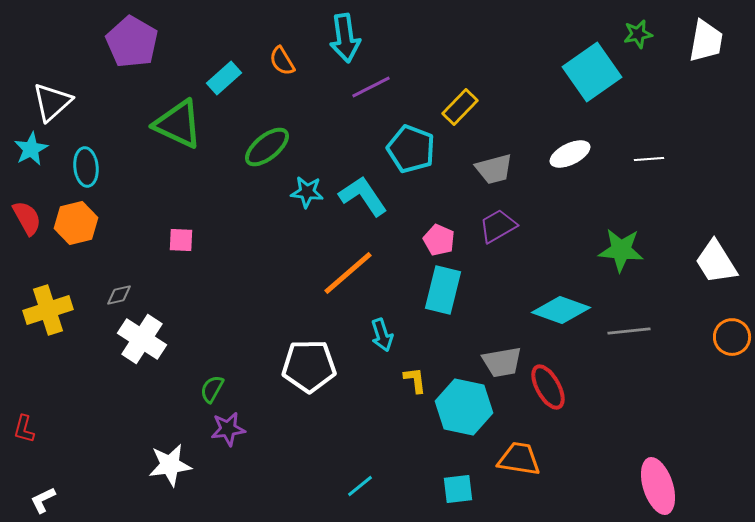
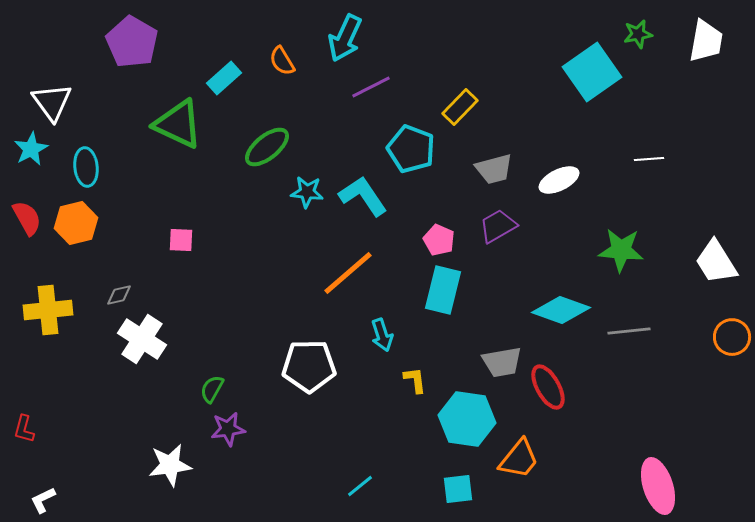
cyan arrow at (345, 38): rotated 33 degrees clockwise
white triangle at (52, 102): rotated 24 degrees counterclockwise
white ellipse at (570, 154): moved 11 px left, 26 px down
yellow cross at (48, 310): rotated 12 degrees clockwise
cyan hexagon at (464, 407): moved 3 px right, 12 px down; rotated 4 degrees counterclockwise
orange trapezoid at (519, 459): rotated 120 degrees clockwise
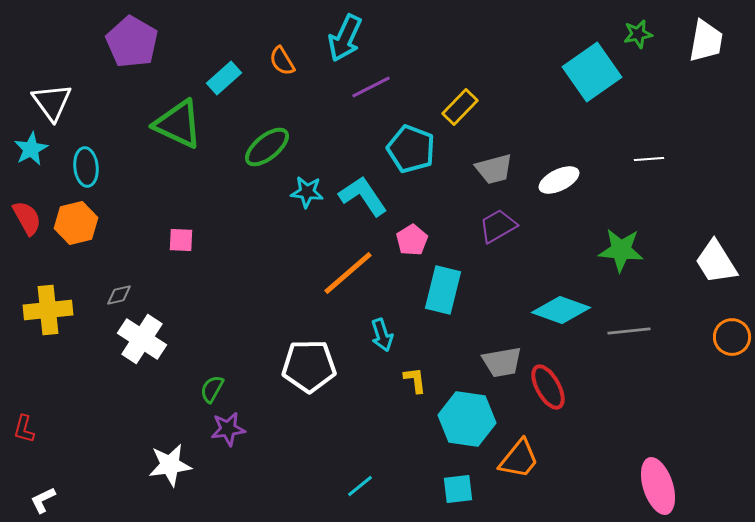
pink pentagon at (439, 240): moved 27 px left; rotated 16 degrees clockwise
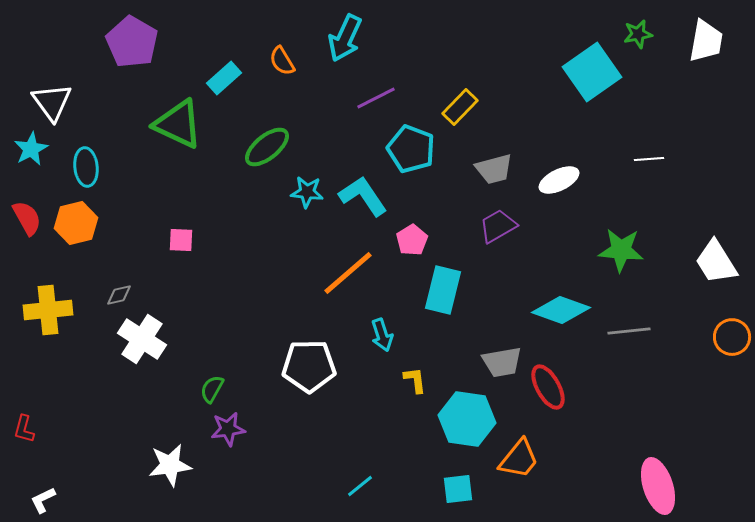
purple line at (371, 87): moved 5 px right, 11 px down
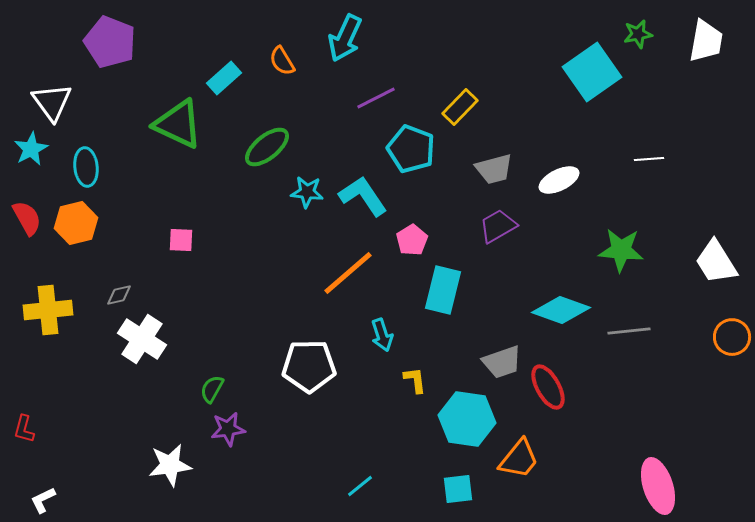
purple pentagon at (132, 42): moved 22 px left; rotated 9 degrees counterclockwise
gray trapezoid at (502, 362): rotated 9 degrees counterclockwise
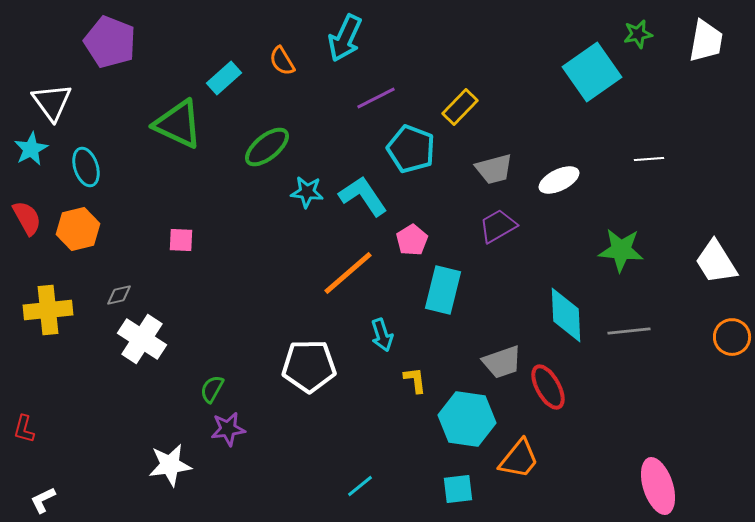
cyan ellipse at (86, 167): rotated 12 degrees counterclockwise
orange hexagon at (76, 223): moved 2 px right, 6 px down
cyan diamond at (561, 310): moved 5 px right, 5 px down; rotated 68 degrees clockwise
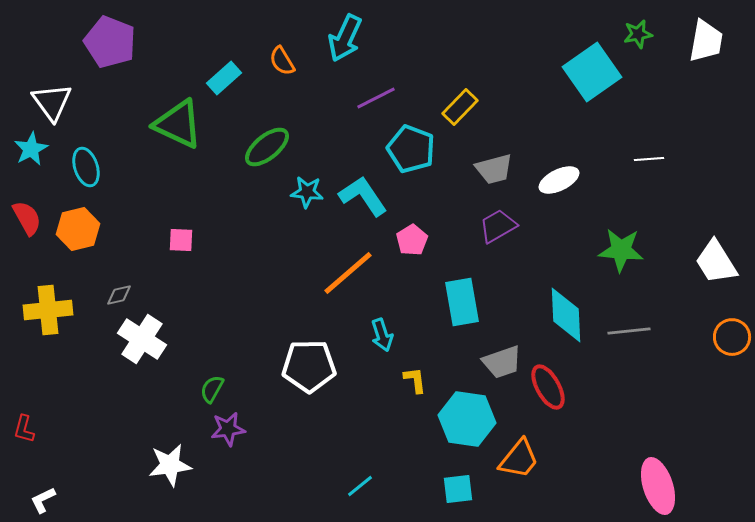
cyan rectangle at (443, 290): moved 19 px right, 12 px down; rotated 24 degrees counterclockwise
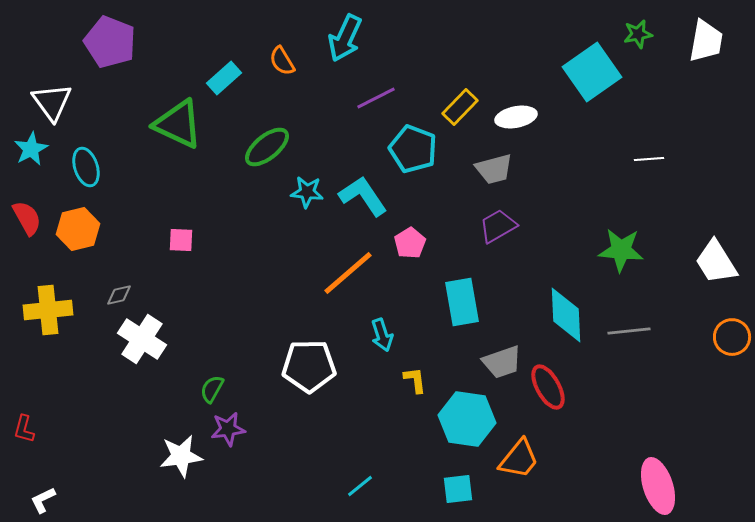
cyan pentagon at (411, 149): moved 2 px right
white ellipse at (559, 180): moved 43 px left, 63 px up; rotated 15 degrees clockwise
pink pentagon at (412, 240): moved 2 px left, 3 px down
white star at (170, 465): moved 11 px right, 9 px up
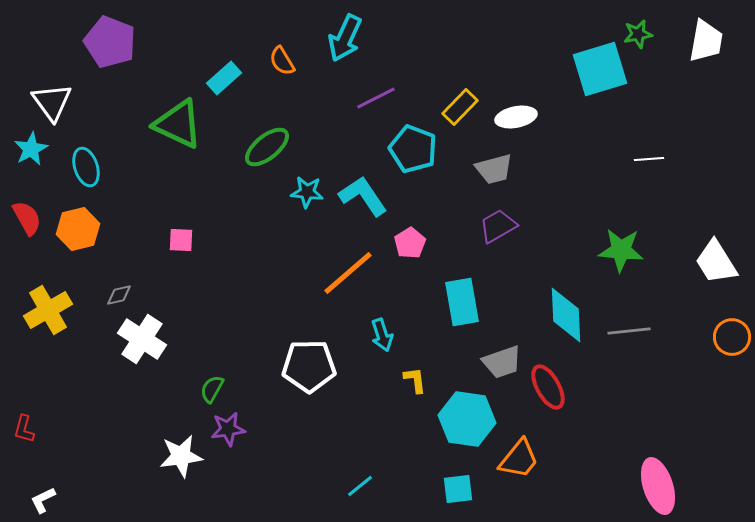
cyan square at (592, 72): moved 8 px right, 3 px up; rotated 18 degrees clockwise
yellow cross at (48, 310): rotated 24 degrees counterclockwise
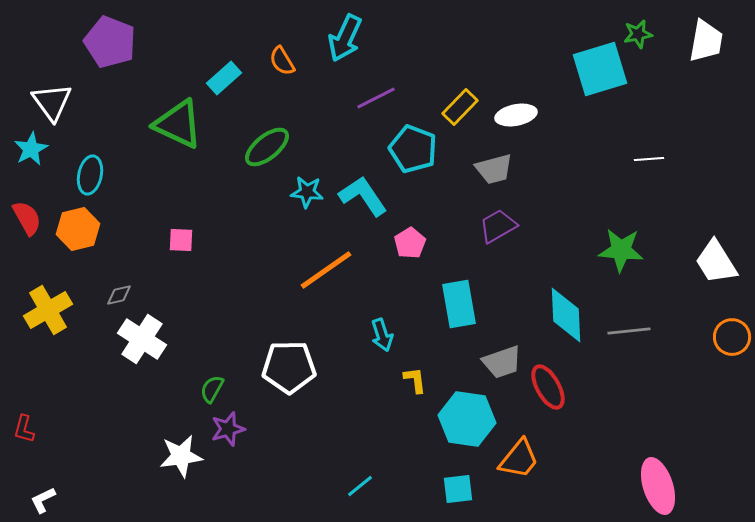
white ellipse at (516, 117): moved 2 px up
cyan ellipse at (86, 167): moved 4 px right, 8 px down; rotated 30 degrees clockwise
orange line at (348, 273): moved 22 px left, 3 px up; rotated 6 degrees clockwise
cyan rectangle at (462, 302): moved 3 px left, 2 px down
white pentagon at (309, 366): moved 20 px left, 1 px down
purple star at (228, 429): rotated 8 degrees counterclockwise
